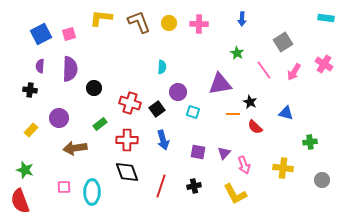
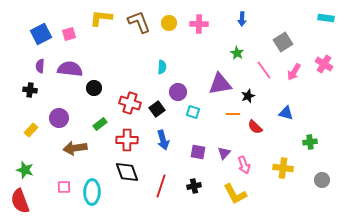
purple semicircle at (70, 69): rotated 85 degrees counterclockwise
black star at (250, 102): moved 2 px left, 6 px up; rotated 24 degrees clockwise
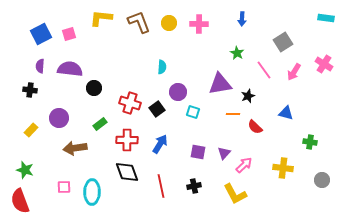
blue arrow at (163, 140): moved 3 px left, 4 px down; rotated 132 degrees counterclockwise
green cross at (310, 142): rotated 16 degrees clockwise
pink arrow at (244, 165): rotated 114 degrees counterclockwise
red line at (161, 186): rotated 30 degrees counterclockwise
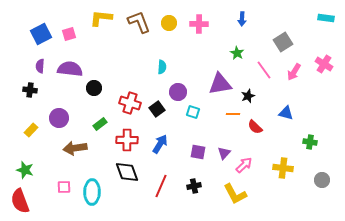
red line at (161, 186): rotated 35 degrees clockwise
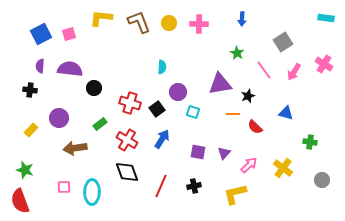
red cross at (127, 140): rotated 30 degrees clockwise
blue arrow at (160, 144): moved 2 px right, 5 px up
pink arrow at (244, 165): moved 5 px right
yellow cross at (283, 168): rotated 30 degrees clockwise
yellow L-shape at (235, 194): rotated 105 degrees clockwise
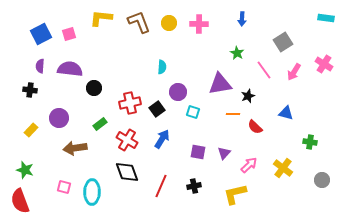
red cross at (130, 103): rotated 30 degrees counterclockwise
pink square at (64, 187): rotated 16 degrees clockwise
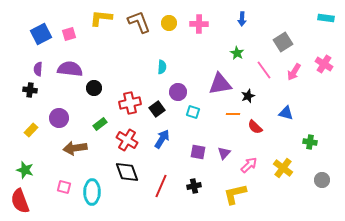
purple semicircle at (40, 66): moved 2 px left, 3 px down
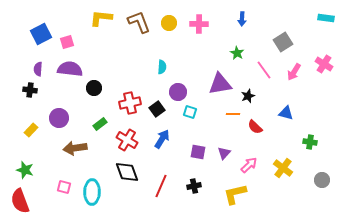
pink square at (69, 34): moved 2 px left, 8 px down
cyan square at (193, 112): moved 3 px left
